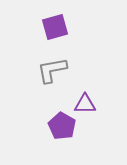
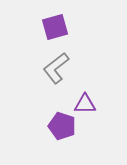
gray L-shape: moved 4 px right, 2 px up; rotated 28 degrees counterclockwise
purple pentagon: rotated 12 degrees counterclockwise
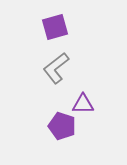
purple triangle: moved 2 px left
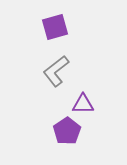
gray L-shape: moved 3 px down
purple pentagon: moved 5 px right, 5 px down; rotated 20 degrees clockwise
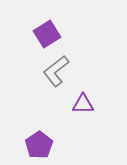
purple square: moved 8 px left, 7 px down; rotated 16 degrees counterclockwise
purple pentagon: moved 28 px left, 14 px down
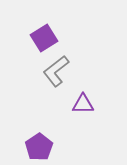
purple square: moved 3 px left, 4 px down
purple pentagon: moved 2 px down
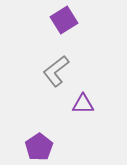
purple square: moved 20 px right, 18 px up
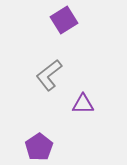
gray L-shape: moved 7 px left, 4 px down
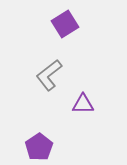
purple square: moved 1 px right, 4 px down
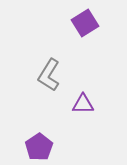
purple square: moved 20 px right, 1 px up
gray L-shape: rotated 20 degrees counterclockwise
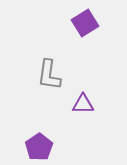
gray L-shape: rotated 24 degrees counterclockwise
